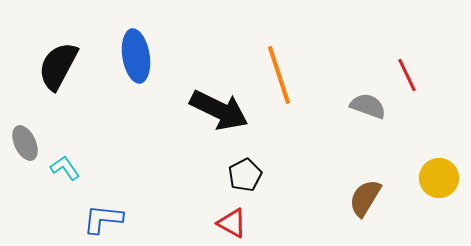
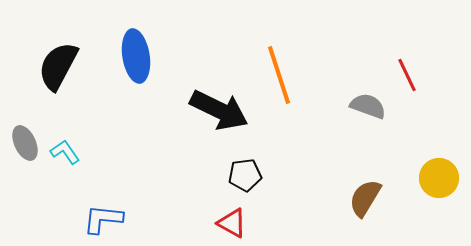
cyan L-shape: moved 16 px up
black pentagon: rotated 20 degrees clockwise
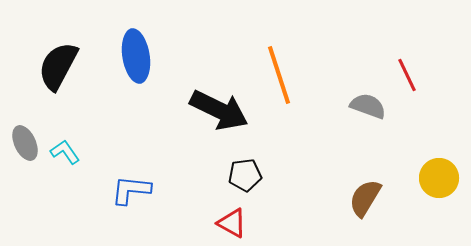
blue L-shape: moved 28 px right, 29 px up
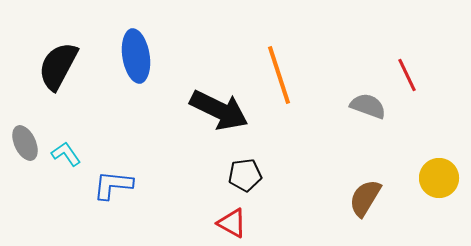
cyan L-shape: moved 1 px right, 2 px down
blue L-shape: moved 18 px left, 5 px up
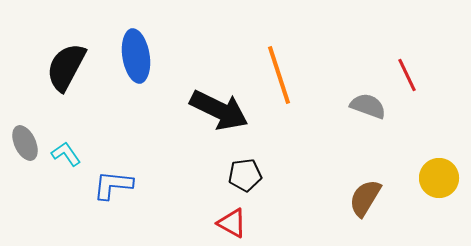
black semicircle: moved 8 px right, 1 px down
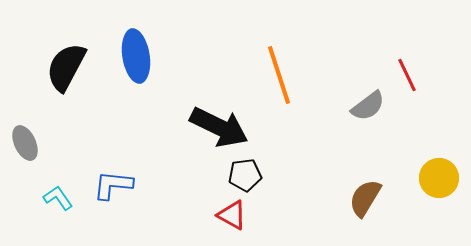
gray semicircle: rotated 123 degrees clockwise
black arrow: moved 17 px down
cyan L-shape: moved 8 px left, 44 px down
red triangle: moved 8 px up
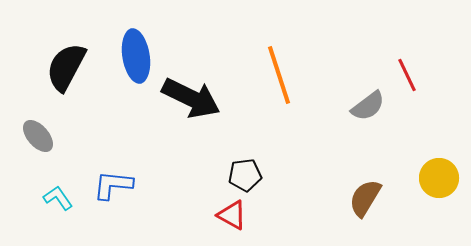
black arrow: moved 28 px left, 29 px up
gray ellipse: moved 13 px right, 7 px up; rotated 16 degrees counterclockwise
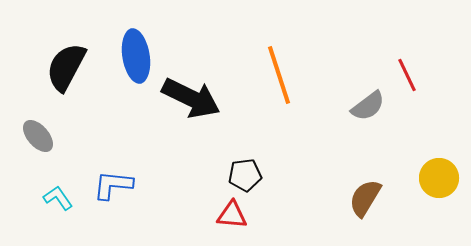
red triangle: rotated 24 degrees counterclockwise
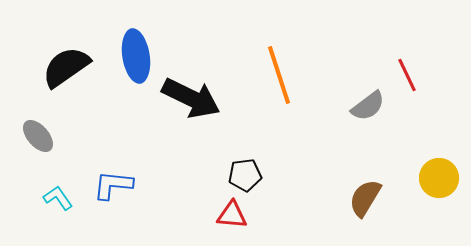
black semicircle: rotated 27 degrees clockwise
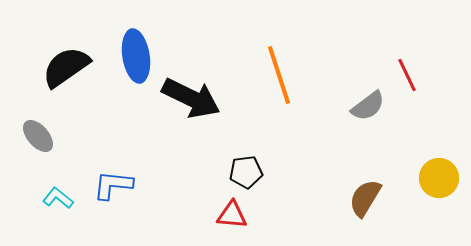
black pentagon: moved 1 px right, 3 px up
cyan L-shape: rotated 16 degrees counterclockwise
